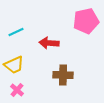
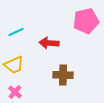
pink cross: moved 2 px left, 2 px down
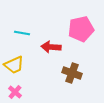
pink pentagon: moved 5 px left, 8 px down
cyan line: moved 6 px right, 1 px down; rotated 35 degrees clockwise
red arrow: moved 2 px right, 4 px down
brown cross: moved 9 px right, 2 px up; rotated 18 degrees clockwise
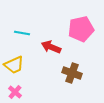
red arrow: rotated 18 degrees clockwise
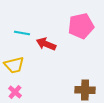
pink pentagon: moved 3 px up
red arrow: moved 5 px left, 3 px up
yellow trapezoid: rotated 10 degrees clockwise
brown cross: moved 13 px right, 17 px down; rotated 18 degrees counterclockwise
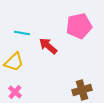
pink pentagon: moved 2 px left
red arrow: moved 2 px right, 2 px down; rotated 18 degrees clockwise
yellow trapezoid: moved 3 px up; rotated 30 degrees counterclockwise
brown cross: moved 3 px left; rotated 18 degrees counterclockwise
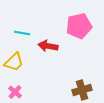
red arrow: rotated 30 degrees counterclockwise
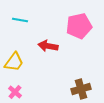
cyan line: moved 2 px left, 13 px up
yellow trapezoid: rotated 10 degrees counterclockwise
brown cross: moved 1 px left, 1 px up
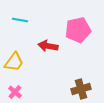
pink pentagon: moved 1 px left, 4 px down
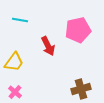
red arrow: rotated 126 degrees counterclockwise
